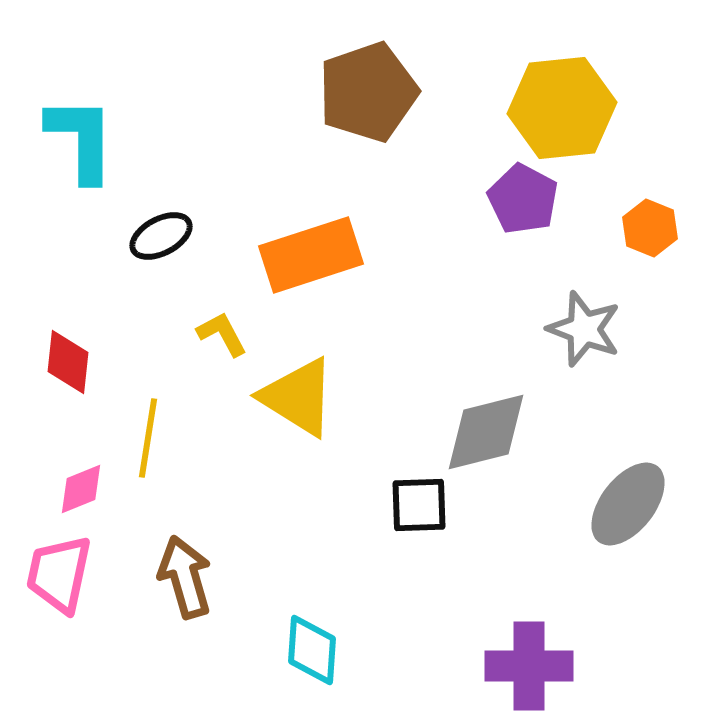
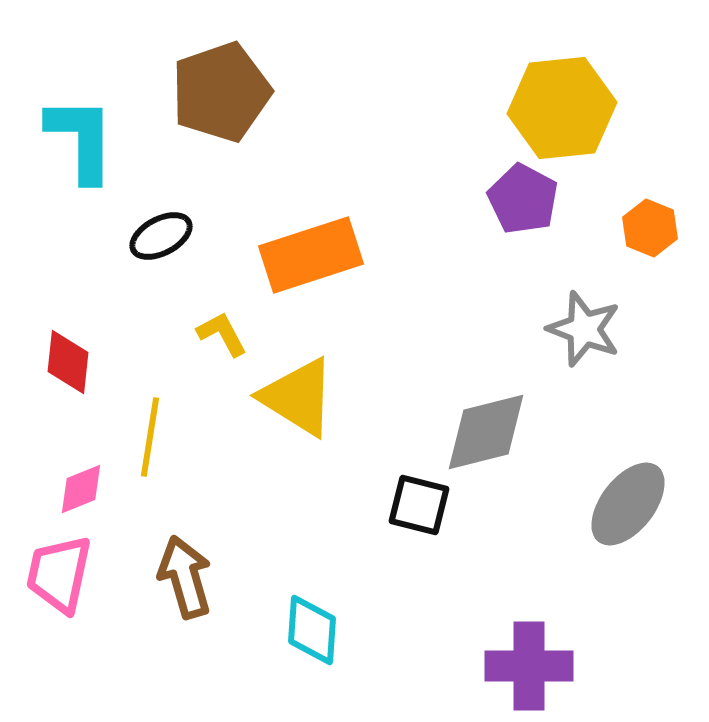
brown pentagon: moved 147 px left
yellow line: moved 2 px right, 1 px up
black square: rotated 16 degrees clockwise
cyan diamond: moved 20 px up
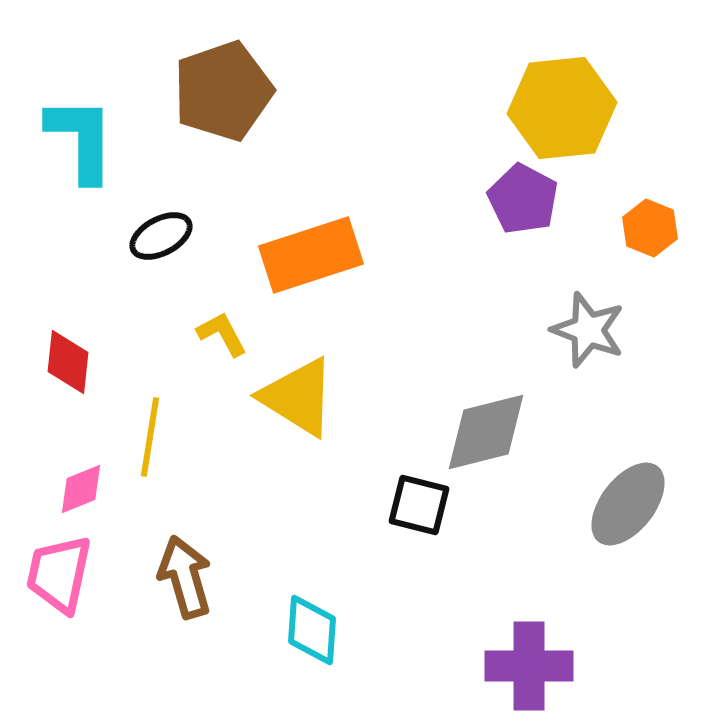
brown pentagon: moved 2 px right, 1 px up
gray star: moved 4 px right, 1 px down
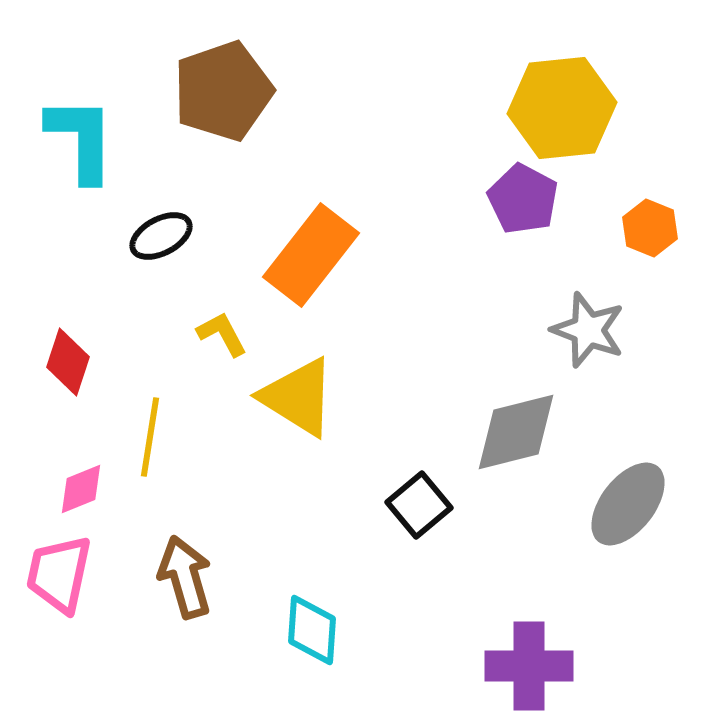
orange rectangle: rotated 34 degrees counterclockwise
red diamond: rotated 12 degrees clockwise
gray diamond: moved 30 px right
black square: rotated 36 degrees clockwise
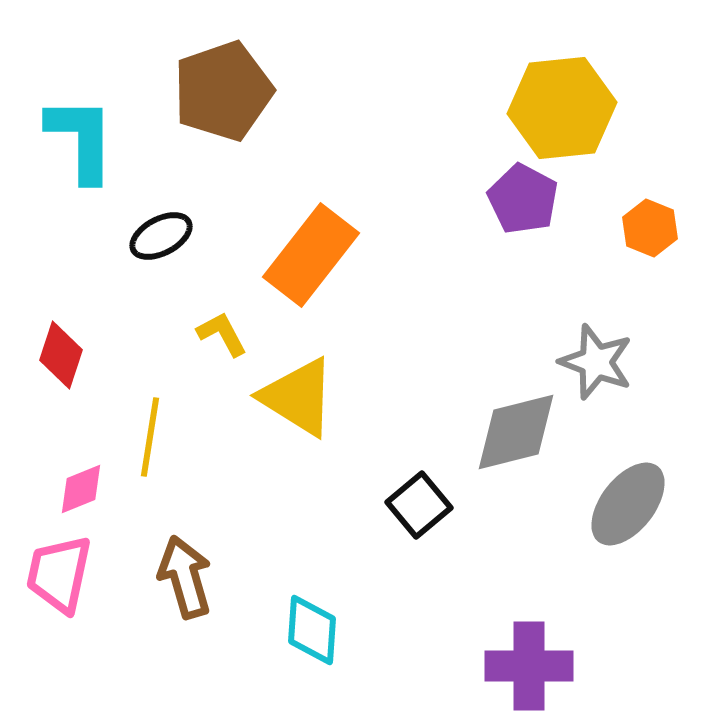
gray star: moved 8 px right, 32 px down
red diamond: moved 7 px left, 7 px up
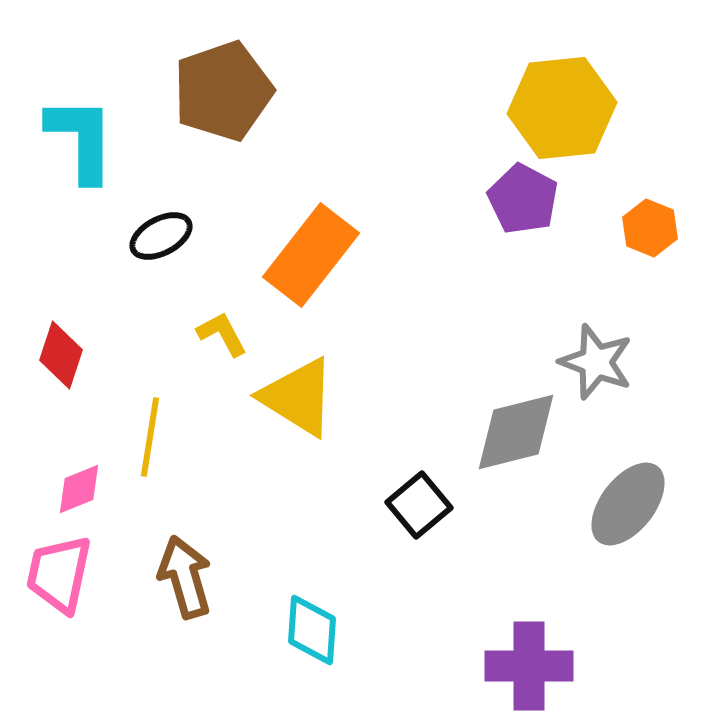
pink diamond: moved 2 px left
